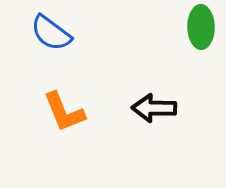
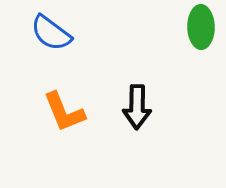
black arrow: moved 17 px left, 1 px up; rotated 90 degrees counterclockwise
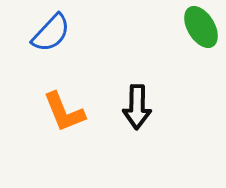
green ellipse: rotated 30 degrees counterclockwise
blue semicircle: rotated 84 degrees counterclockwise
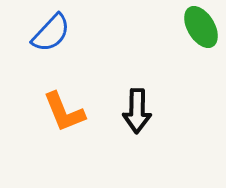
black arrow: moved 4 px down
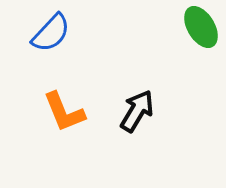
black arrow: rotated 150 degrees counterclockwise
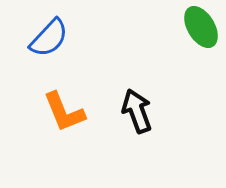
blue semicircle: moved 2 px left, 5 px down
black arrow: rotated 51 degrees counterclockwise
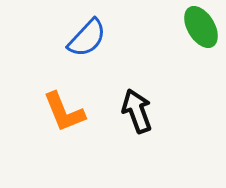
blue semicircle: moved 38 px right
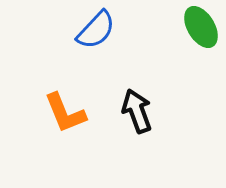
blue semicircle: moved 9 px right, 8 px up
orange L-shape: moved 1 px right, 1 px down
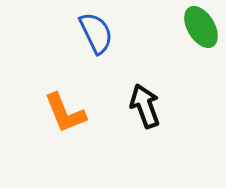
blue semicircle: moved 3 px down; rotated 69 degrees counterclockwise
black arrow: moved 8 px right, 5 px up
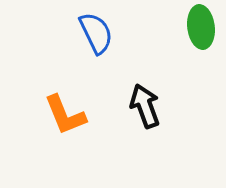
green ellipse: rotated 24 degrees clockwise
orange L-shape: moved 2 px down
